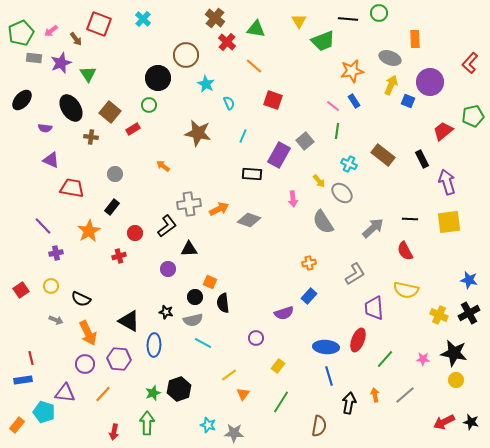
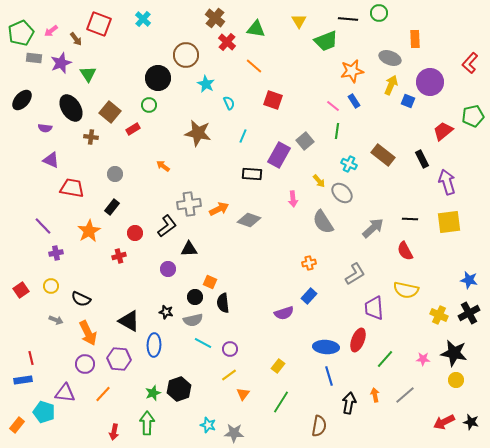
green trapezoid at (323, 41): moved 3 px right
purple circle at (256, 338): moved 26 px left, 11 px down
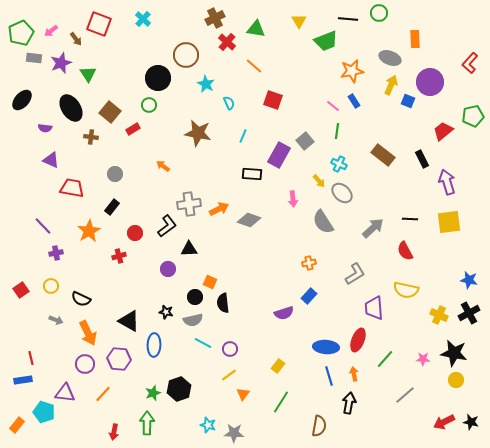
brown cross at (215, 18): rotated 24 degrees clockwise
cyan cross at (349, 164): moved 10 px left
orange arrow at (375, 395): moved 21 px left, 21 px up
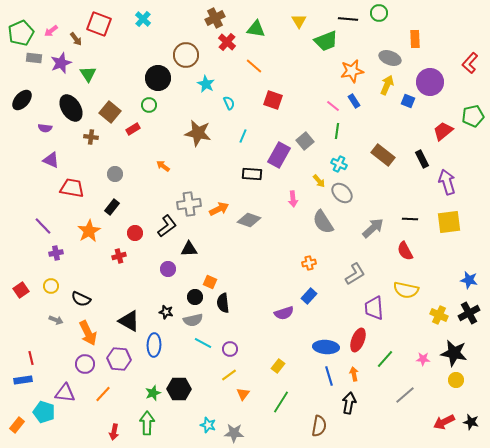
yellow arrow at (391, 85): moved 4 px left
black hexagon at (179, 389): rotated 20 degrees clockwise
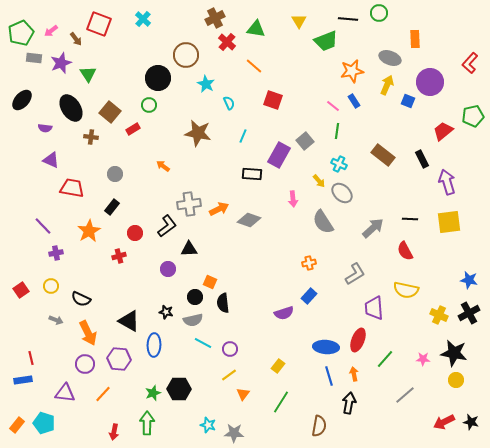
cyan pentagon at (44, 412): moved 11 px down
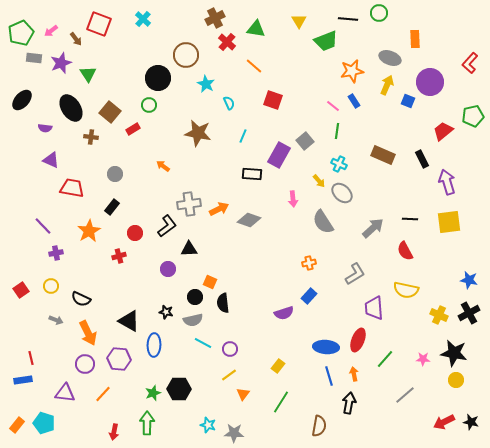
brown rectangle at (383, 155): rotated 15 degrees counterclockwise
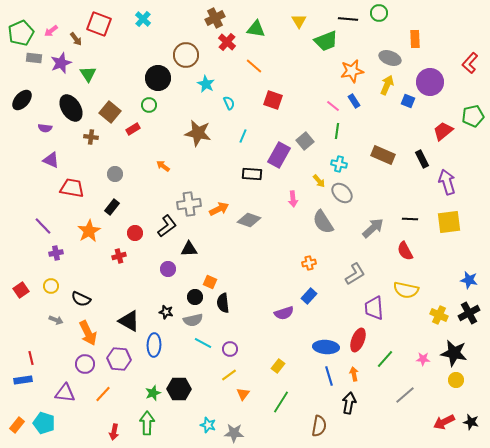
cyan cross at (339, 164): rotated 14 degrees counterclockwise
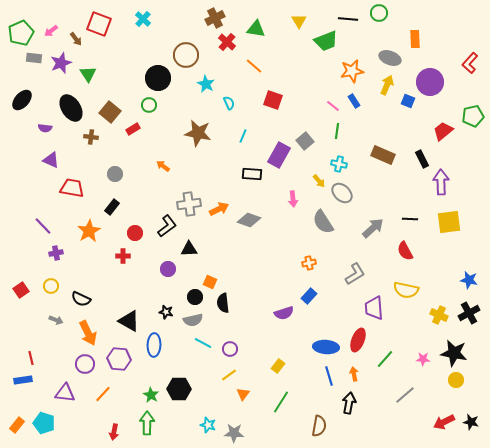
purple arrow at (447, 182): moved 6 px left; rotated 15 degrees clockwise
red cross at (119, 256): moved 4 px right; rotated 16 degrees clockwise
green star at (153, 393): moved 2 px left, 2 px down; rotated 21 degrees counterclockwise
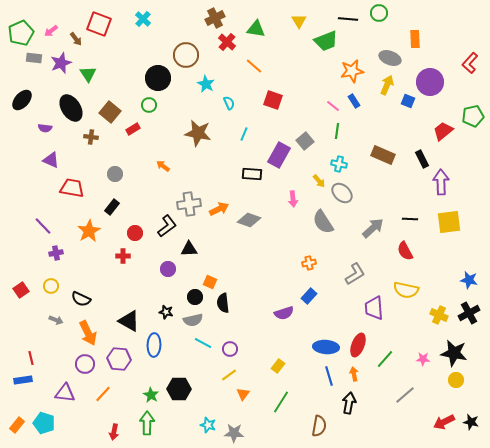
cyan line at (243, 136): moved 1 px right, 2 px up
red ellipse at (358, 340): moved 5 px down
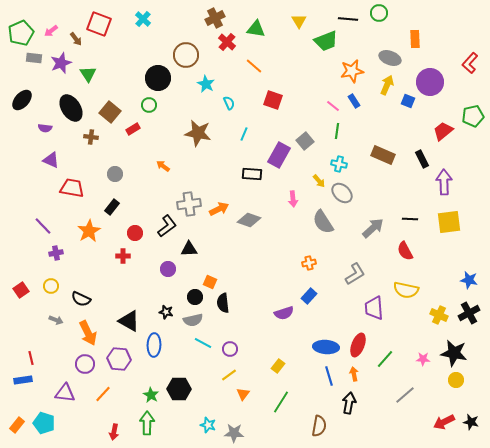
purple arrow at (441, 182): moved 3 px right
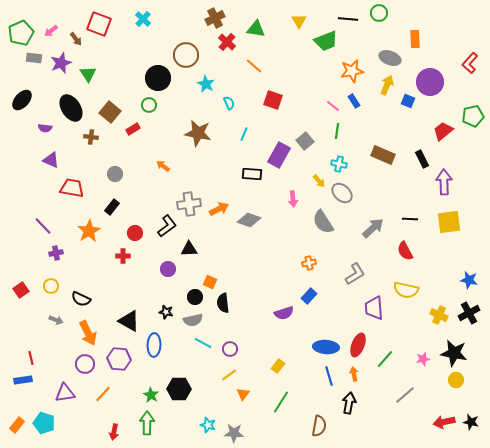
pink star at (423, 359): rotated 16 degrees counterclockwise
purple triangle at (65, 393): rotated 15 degrees counterclockwise
red arrow at (444, 422): rotated 15 degrees clockwise
